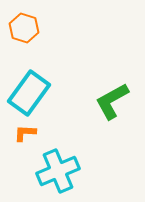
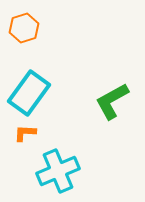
orange hexagon: rotated 24 degrees clockwise
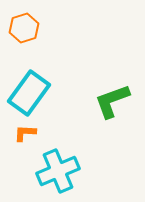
green L-shape: rotated 9 degrees clockwise
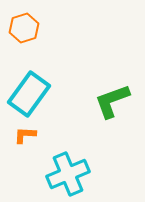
cyan rectangle: moved 1 px down
orange L-shape: moved 2 px down
cyan cross: moved 10 px right, 3 px down
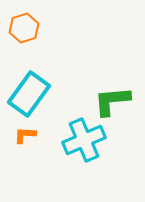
green L-shape: rotated 15 degrees clockwise
cyan cross: moved 16 px right, 34 px up
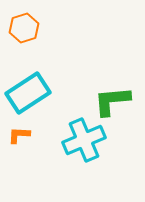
cyan rectangle: moved 1 px left, 1 px up; rotated 21 degrees clockwise
orange L-shape: moved 6 px left
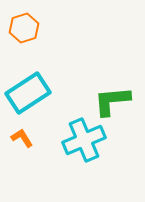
orange L-shape: moved 3 px right, 3 px down; rotated 55 degrees clockwise
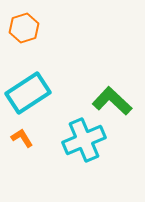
green L-shape: rotated 48 degrees clockwise
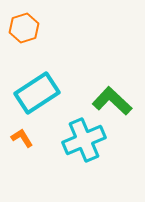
cyan rectangle: moved 9 px right
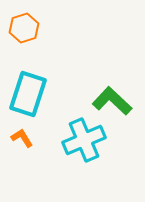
cyan rectangle: moved 9 px left, 1 px down; rotated 39 degrees counterclockwise
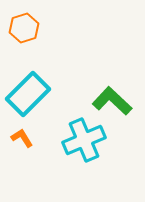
cyan rectangle: rotated 27 degrees clockwise
